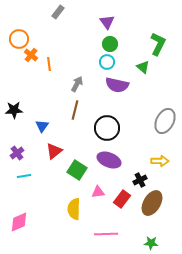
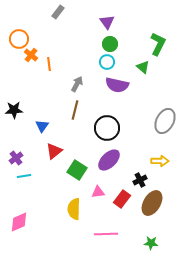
purple cross: moved 1 px left, 5 px down
purple ellipse: rotated 65 degrees counterclockwise
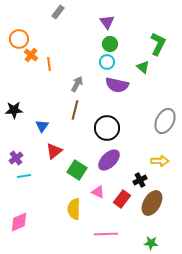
pink triangle: rotated 32 degrees clockwise
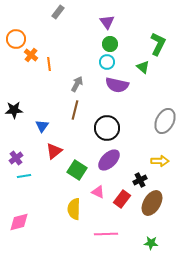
orange circle: moved 3 px left
pink diamond: rotated 10 degrees clockwise
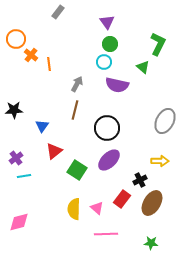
cyan circle: moved 3 px left
pink triangle: moved 1 px left, 16 px down; rotated 16 degrees clockwise
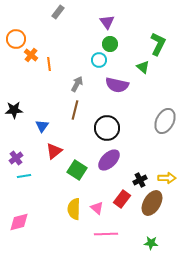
cyan circle: moved 5 px left, 2 px up
yellow arrow: moved 7 px right, 17 px down
